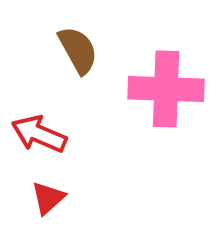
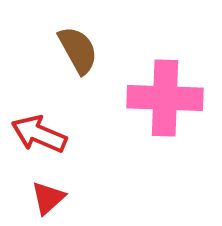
pink cross: moved 1 px left, 9 px down
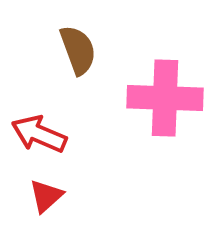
brown semicircle: rotated 9 degrees clockwise
red triangle: moved 2 px left, 2 px up
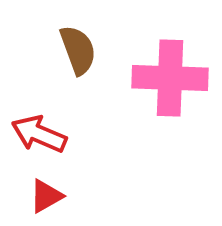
pink cross: moved 5 px right, 20 px up
red triangle: rotated 12 degrees clockwise
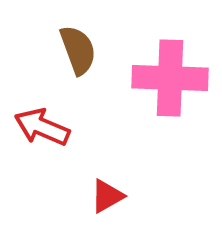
red arrow: moved 3 px right, 7 px up
red triangle: moved 61 px right
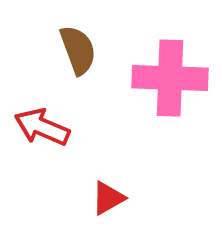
red triangle: moved 1 px right, 2 px down
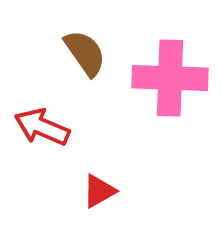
brown semicircle: moved 7 px right, 3 px down; rotated 15 degrees counterclockwise
red triangle: moved 9 px left, 7 px up
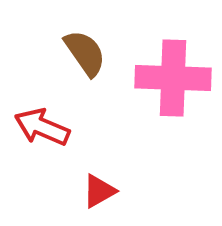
pink cross: moved 3 px right
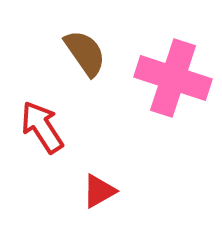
pink cross: rotated 16 degrees clockwise
red arrow: rotated 34 degrees clockwise
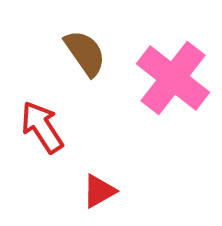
pink cross: rotated 20 degrees clockwise
